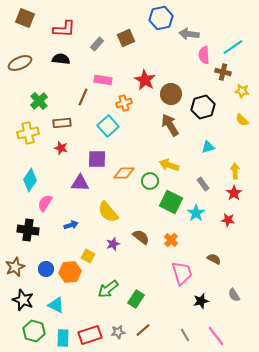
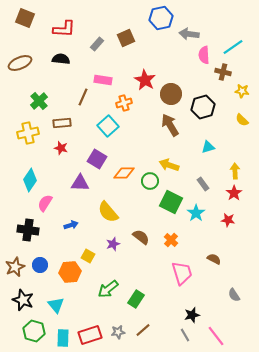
purple square at (97, 159): rotated 30 degrees clockwise
blue circle at (46, 269): moved 6 px left, 4 px up
black star at (201, 301): moved 9 px left, 14 px down
cyan triangle at (56, 305): rotated 24 degrees clockwise
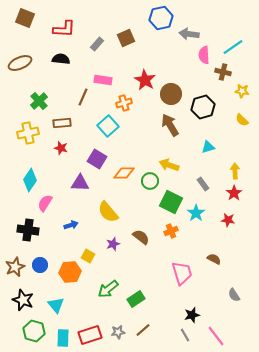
orange cross at (171, 240): moved 9 px up; rotated 24 degrees clockwise
green rectangle at (136, 299): rotated 24 degrees clockwise
